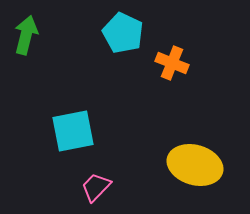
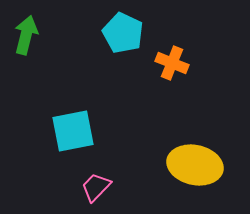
yellow ellipse: rotated 4 degrees counterclockwise
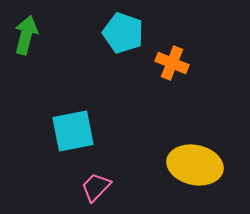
cyan pentagon: rotated 6 degrees counterclockwise
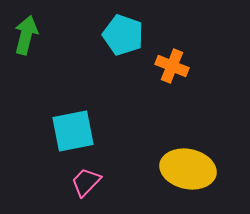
cyan pentagon: moved 2 px down
orange cross: moved 3 px down
yellow ellipse: moved 7 px left, 4 px down
pink trapezoid: moved 10 px left, 5 px up
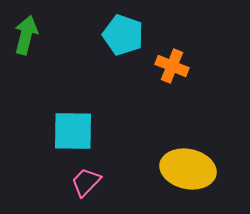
cyan square: rotated 12 degrees clockwise
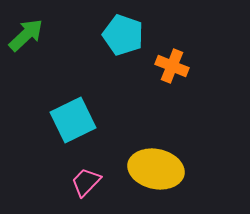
green arrow: rotated 33 degrees clockwise
cyan square: moved 11 px up; rotated 27 degrees counterclockwise
yellow ellipse: moved 32 px left
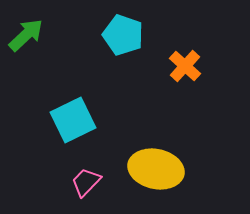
orange cross: moved 13 px right; rotated 20 degrees clockwise
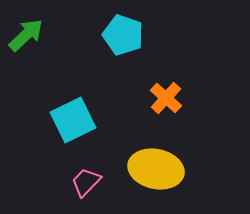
orange cross: moved 19 px left, 32 px down
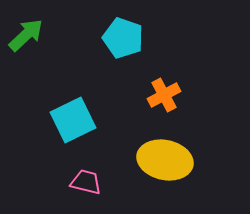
cyan pentagon: moved 3 px down
orange cross: moved 2 px left, 3 px up; rotated 20 degrees clockwise
yellow ellipse: moved 9 px right, 9 px up
pink trapezoid: rotated 60 degrees clockwise
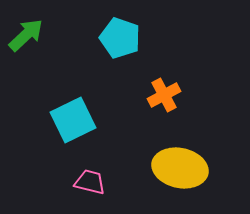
cyan pentagon: moved 3 px left
yellow ellipse: moved 15 px right, 8 px down
pink trapezoid: moved 4 px right
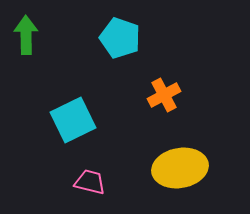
green arrow: rotated 48 degrees counterclockwise
yellow ellipse: rotated 22 degrees counterclockwise
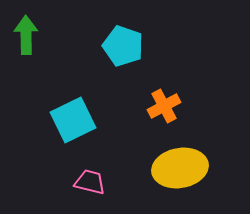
cyan pentagon: moved 3 px right, 8 px down
orange cross: moved 11 px down
